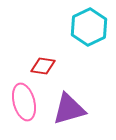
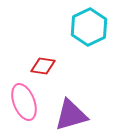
pink ellipse: rotated 6 degrees counterclockwise
purple triangle: moved 2 px right, 6 px down
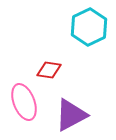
red diamond: moved 6 px right, 4 px down
purple triangle: rotated 12 degrees counterclockwise
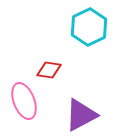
pink ellipse: moved 1 px up
purple triangle: moved 10 px right
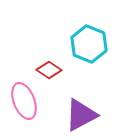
cyan hexagon: moved 17 px down; rotated 12 degrees counterclockwise
red diamond: rotated 25 degrees clockwise
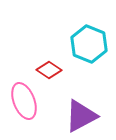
purple triangle: moved 1 px down
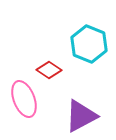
pink ellipse: moved 2 px up
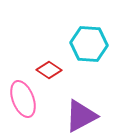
cyan hexagon: rotated 18 degrees counterclockwise
pink ellipse: moved 1 px left
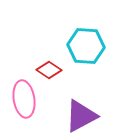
cyan hexagon: moved 3 px left, 2 px down
pink ellipse: moved 1 px right; rotated 12 degrees clockwise
